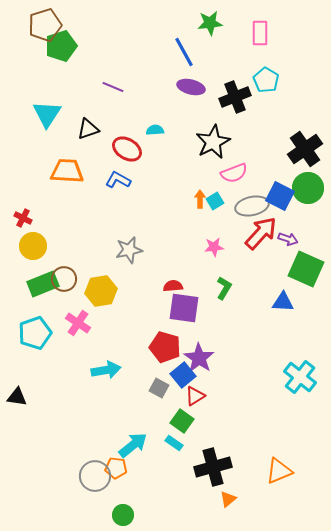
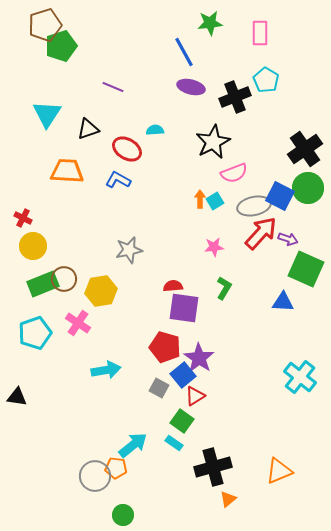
gray ellipse at (252, 206): moved 2 px right
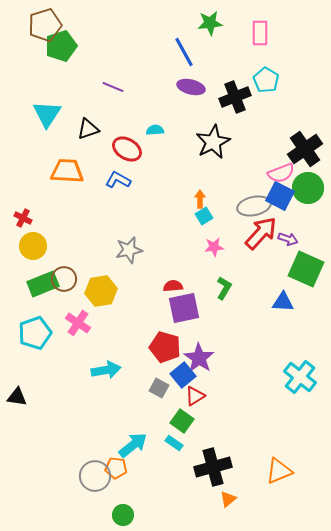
pink semicircle at (234, 173): moved 47 px right
cyan square at (215, 201): moved 11 px left, 15 px down
purple square at (184, 308): rotated 20 degrees counterclockwise
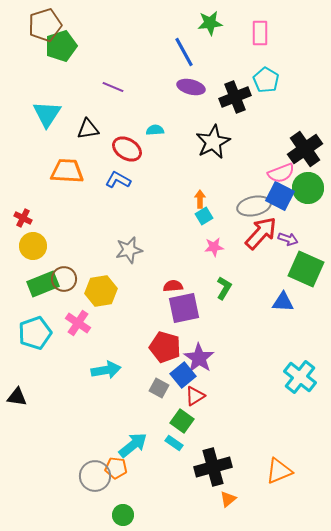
black triangle at (88, 129): rotated 10 degrees clockwise
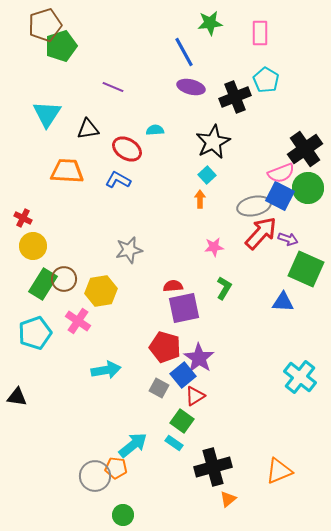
cyan square at (204, 216): moved 3 px right, 41 px up; rotated 12 degrees counterclockwise
green rectangle at (43, 284): rotated 36 degrees counterclockwise
pink cross at (78, 323): moved 2 px up
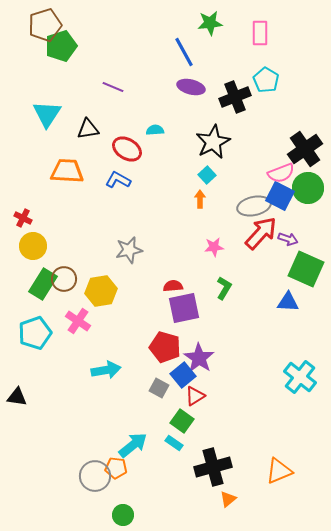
blue triangle at (283, 302): moved 5 px right
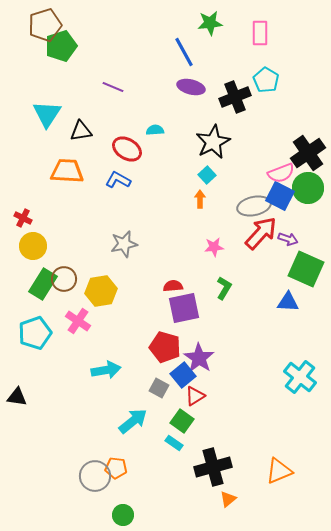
black triangle at (88, 129): moved 7 px left, 2 px down
black cross at (305, 149): moved 3 px right, 4 px down
gray star at (129, 250): moved 5 px left, 6 px up
cyan arrow at (133, 445): moved 24 px up
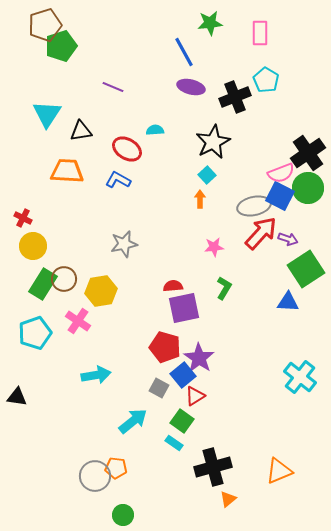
green square at (306, 269): rotated 33 degrees clockwise
cyan arrow at (106, 370): moved 10 px left, 5 px down
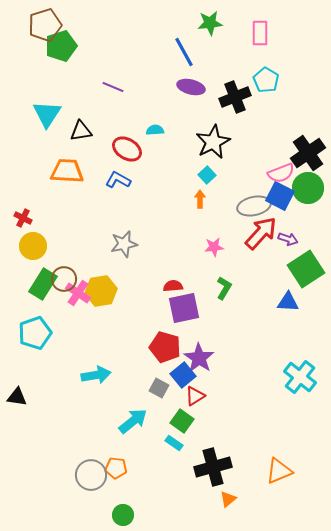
pink cross at (78, 321): moved 28 px up
gray circle at (95, 476): moved 4 px left, 1 px up
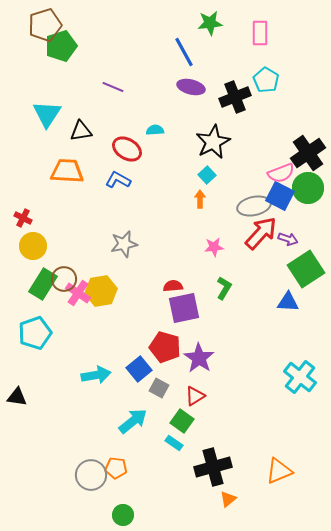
blue square at (183, 375): moved 44 px left, 6 px up
